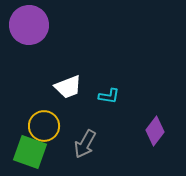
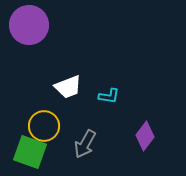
purple diamond: moved 10 px left, 5 px down
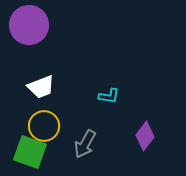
white trapezoid: moved 27 px left
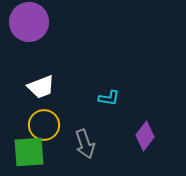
purple circle: moved 3 px up
cyan L-shape: moved 2 px down
yellow circle: moved 1 px up
gray arrow: rotated 48 degrees counterclockwise
green square: moved 1 px left; rotated 24 degrees counterclockwise
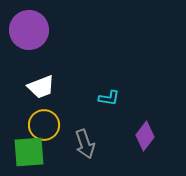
purple circle: moved 8 px down
